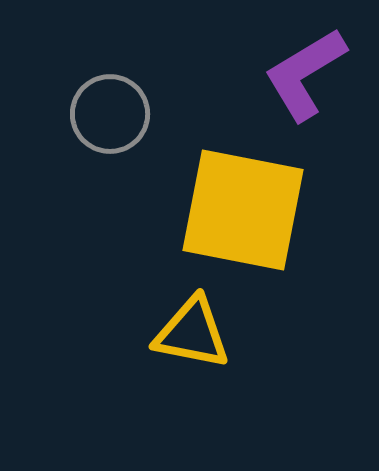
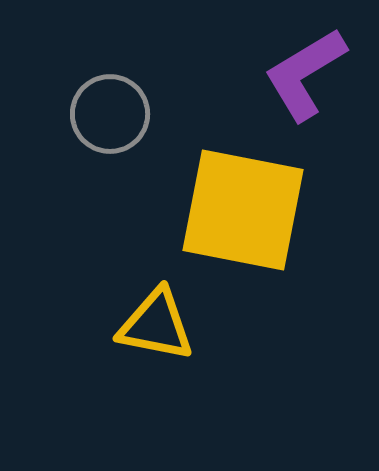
yellow triangle: moved 36 px left, 8 px up
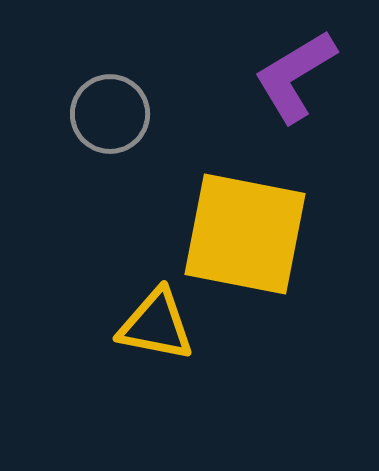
purple L-shape: moved 10 px left, 2 px down
yellow square: moved 2 px right, 24 px down
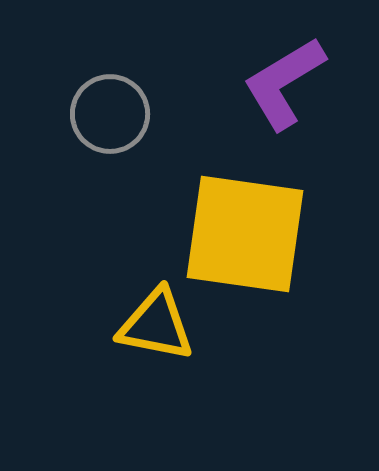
purple L-shape: moved 11 px left, 7 px down
yellow square: rotated 3 degrees counterclockwise
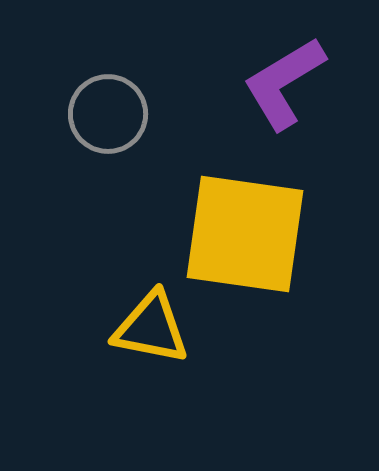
gray circle: moved 2 px left
yellow triangle: moved 5 px left, 3 px down
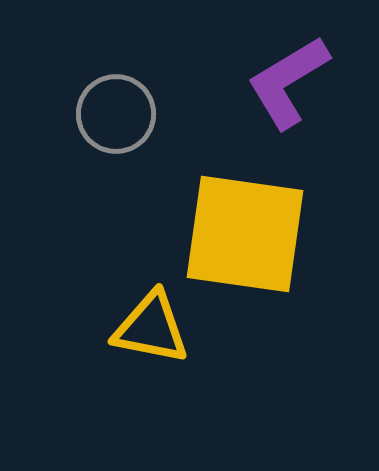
purple L-shape: moved 4 px right, 1 px up
gray circle: moved 8 px right
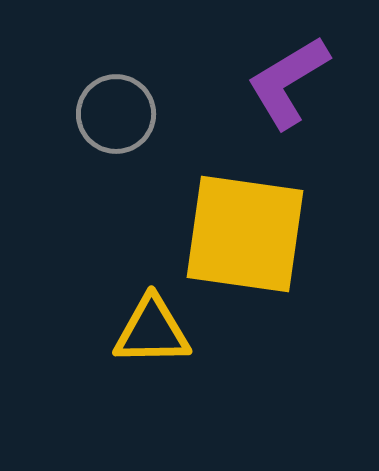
yellow triangle: moved 1 px right, 3 px down; rotated 12 degrees counterclockwise
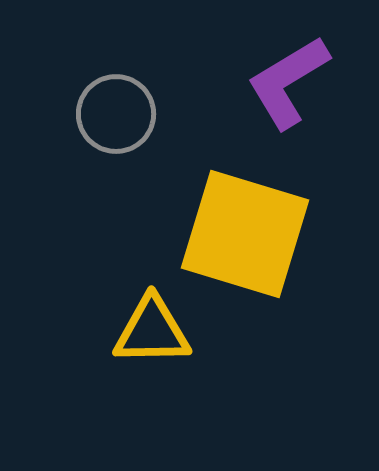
yellow square: rotated 9 degrees clockwise
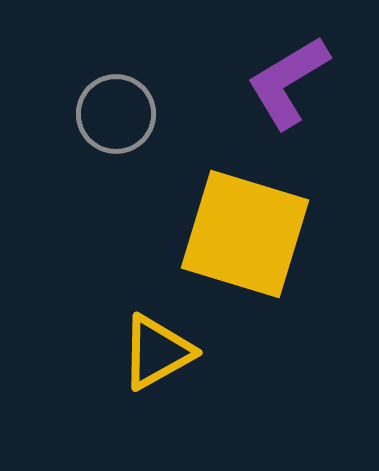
yellow triangle: moved 5 px right, 21 px down; rotated 28 degrees counterclockwise
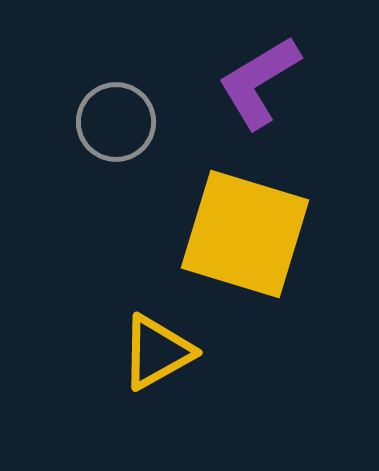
purple L-shape: moved 29 px left
gray circle: moved 8 px down
